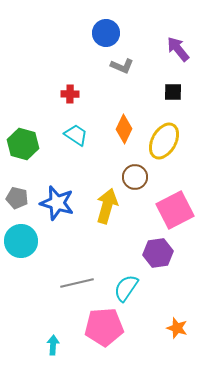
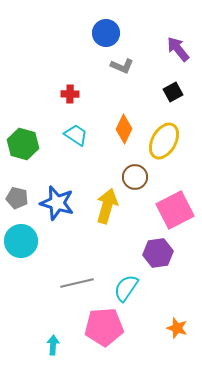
black square: rotated 30 degrees counterclockwise
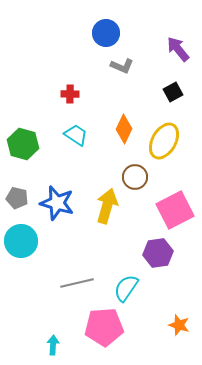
orange star: moved 2 px right, 3 px up
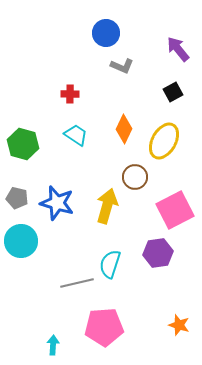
cyan semicircle: moved 16 px left, 24 px up; rotated 16 degrees counterclockwise
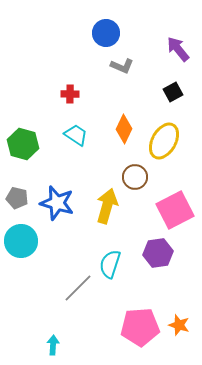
gray line: moved 1 px right, 5 px down; rotated 32 degrees counterclockwise
pink pentagon: moved 36 px right
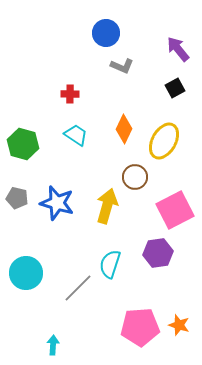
black square: moved 2 px right, 4 px up
cyan circle: moved 5 px right, 32 px down
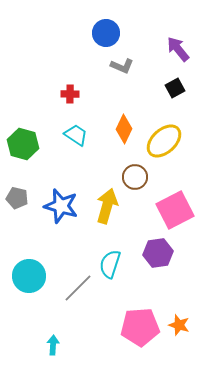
yellow ellipse: rotated 18 degrees clockwise
blue star: moved 4 px right, 3 px down
cyan circle: moved 3 px right, 3 px down
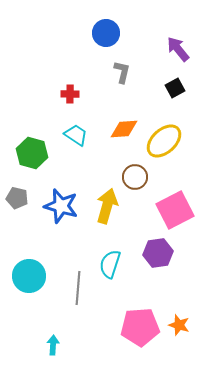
gray L-shape: moved 6 px down; rotated 100 degrees counterclockwise
orange diamond: rotated 60 degrees clockwise
green hexagon: moved 9 px right, 9 px down
gray line: rotated 40 degrees counterclockwise
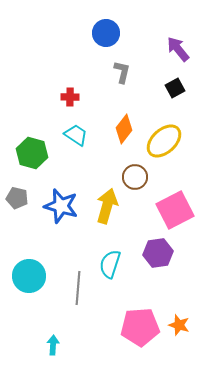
red cross: moved 3 px down
orange diamond: rotated 48 degrees counterclockwise
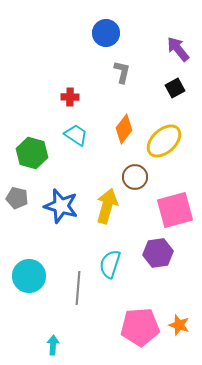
pink square: rotated 12 degrees clockwise
